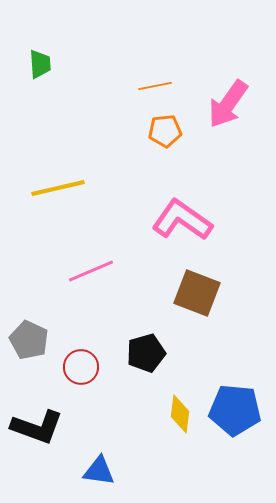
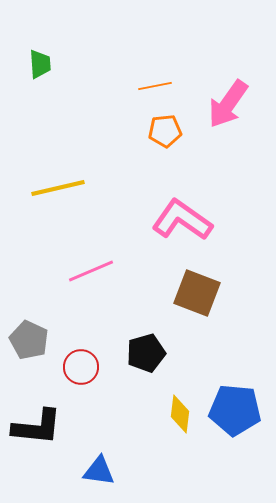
black L-shape: rotated 14 degrees counterclockwise
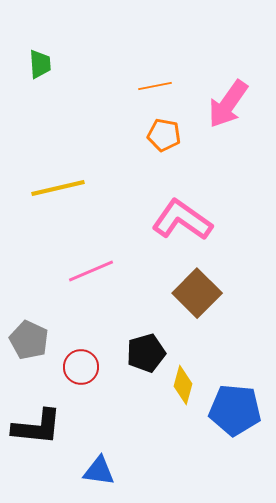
orange pentagon: moved 1 px left, 4 px down; rotated 16 degrees clockwise
brown square: rotated 24 degrees clockwise
yellow diamond: moved 3 px right, 29 px up; rotated 9 degrees clockwise
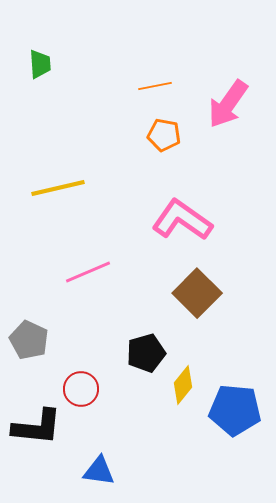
pink line: moved 3 px left, 1 px down
red circle: moved 22 px down
yellow diamond: rotated 24 degrees clockwise
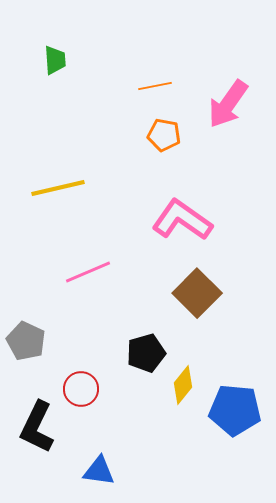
green trapezoid: moved 15 px right, 4 px up
gray pentagon: moved 3 px left, 1 px down
black L-shape: rotated 110 degrees clockwise
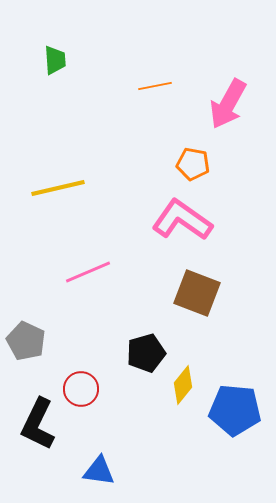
pink arrow: rotated 6 degrees counterclockwise
orange pentagon: moved 29 px right, 29 px down
brown square: rotated 24 degrees counterclockwise
black L-shape: moved 1 px right, 3 px up
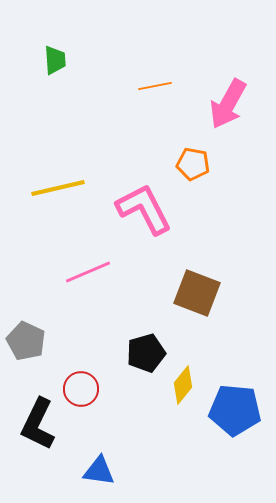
pink L-shape: moved 38 px left, 11 px up; rotated 28 degrees clockwise
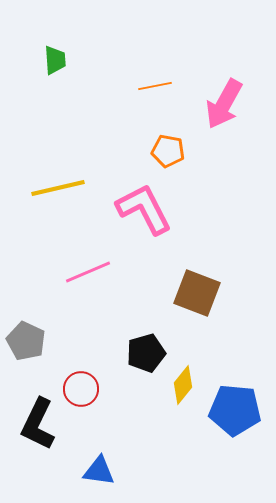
pink arrow: moved 4 px left
orange pentagon: moved 25 px left, 13 px up
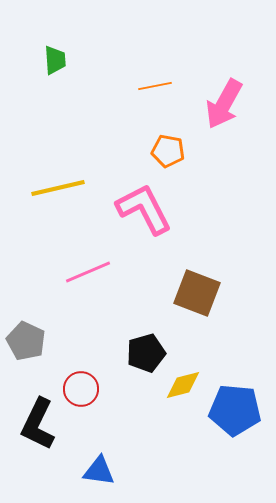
yellow diamond: rotated 36 degrees clockwise
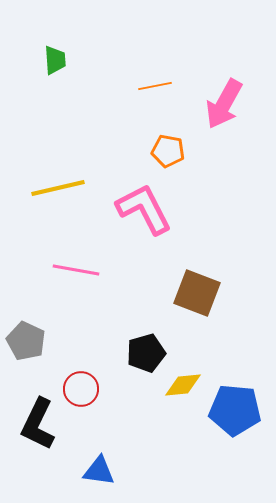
pink line: moved 12 px left, 2 px up; rotated 33 degrees clockwise
yellow diamond: rotated 9 degrees clockwise
